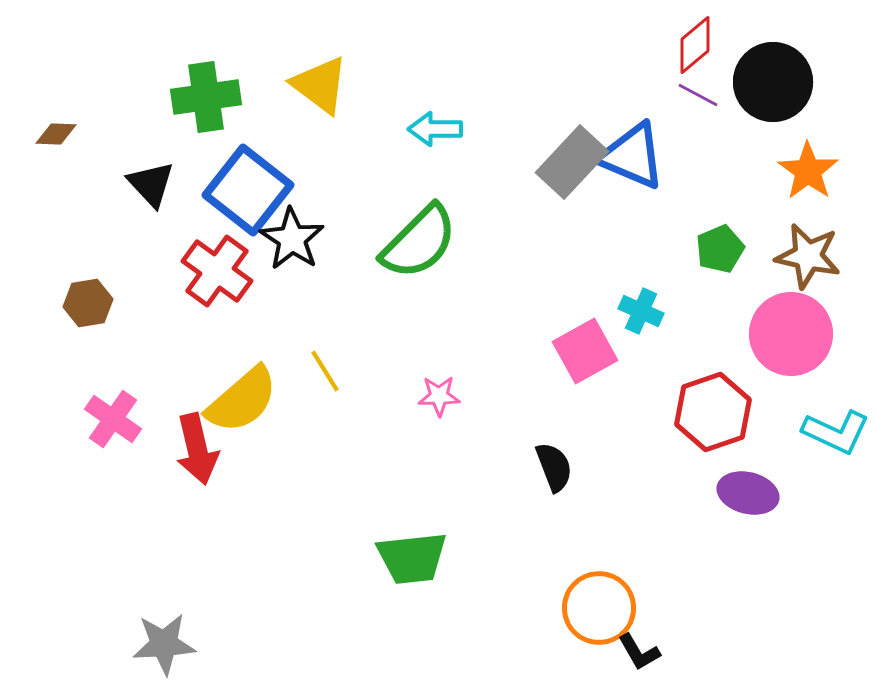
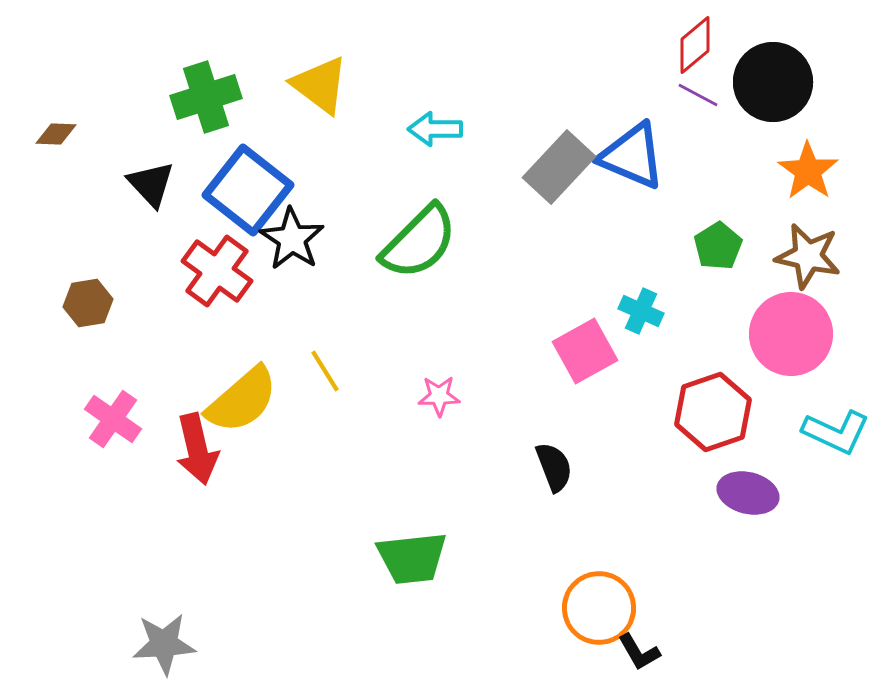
green cross: rotated 10 degrees counterclockwise
gray rectangle: moved 13 px left, 5 px down
green pentagon: moved 2 px left, 3 px up; rotated 9 degrees counterclockwise
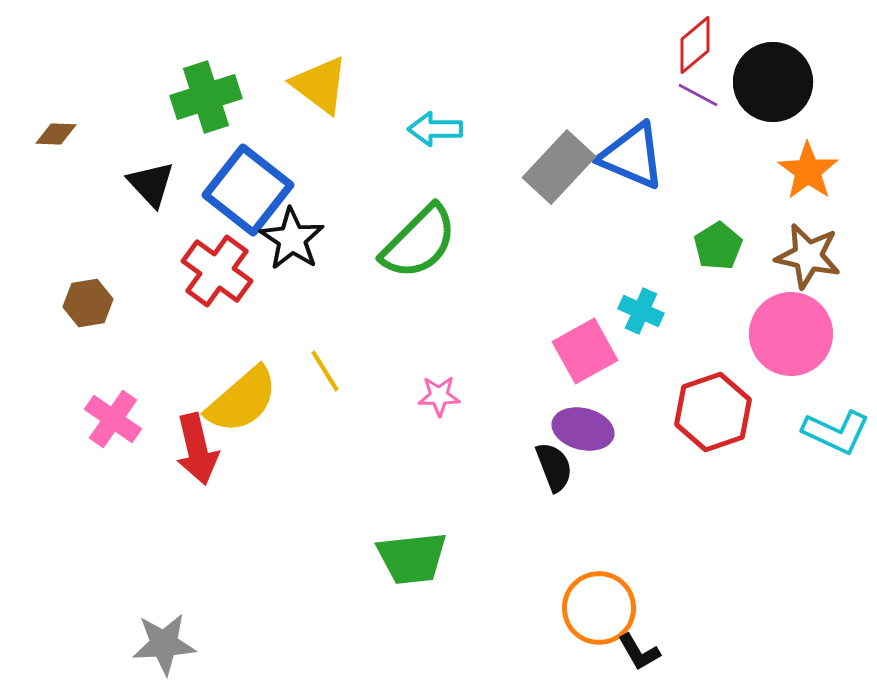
purple ellipse: moved 165 px left, 64 px up
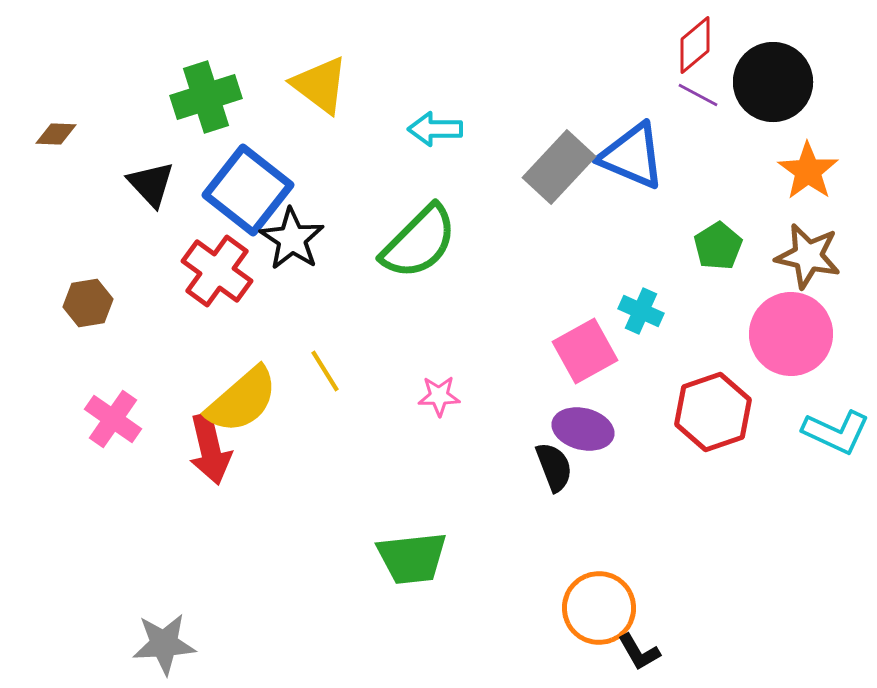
red arrow: moved 13 px right
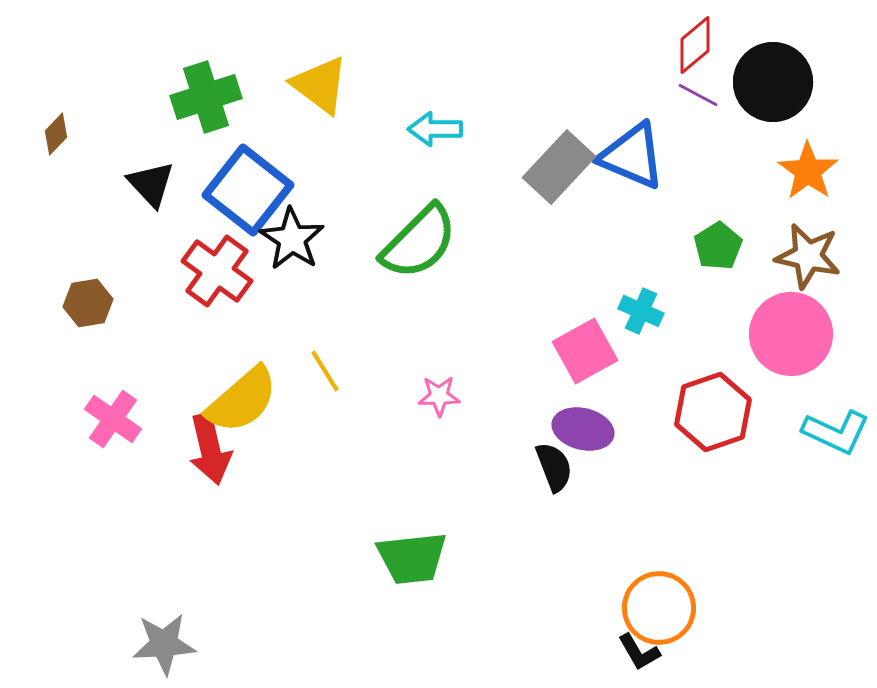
brown diamond: rotated 48 degrees counterclockwise
orange circle: moved 60 px right
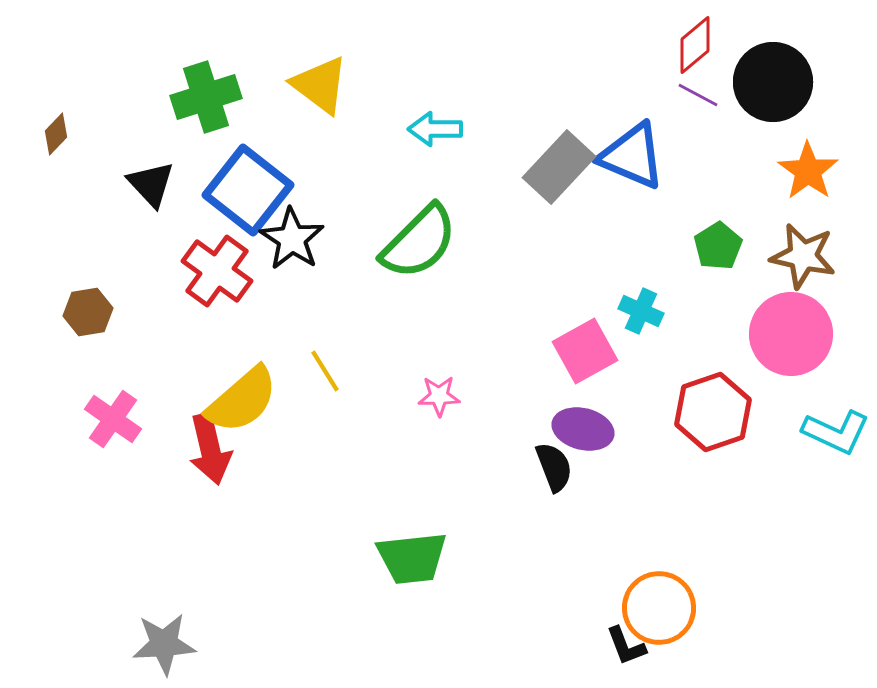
brown star: moved 5 px left
brown hexagon: moved 9 px down
black L-shape: moved 13 px left, 6 px up; rotated 9 degrees clockwise
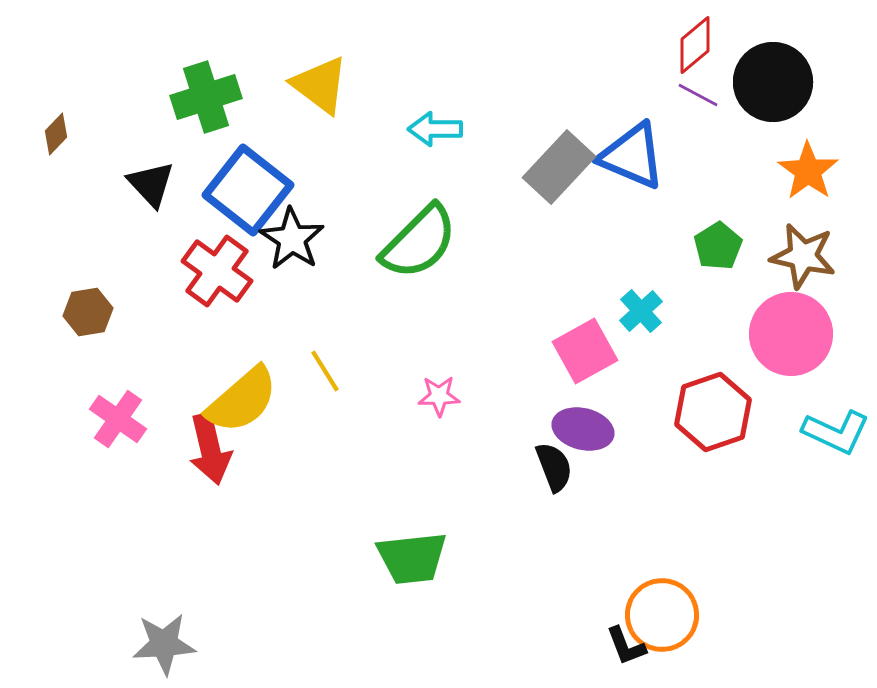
cyan cross: rotated 24 degrees clockwise
pink cross: moved 5 px right
orange circle: moved 3 px right, 7 px down
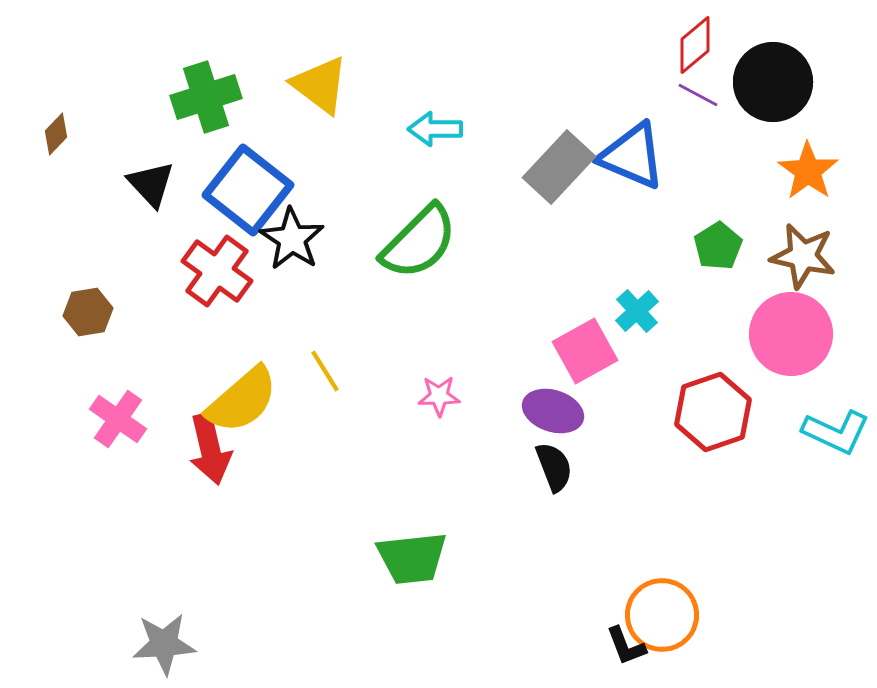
cyan cross: moved 4 px left
purple ellipse: moved 30 px left, 18 px up; rotated 4 degrees clockwise
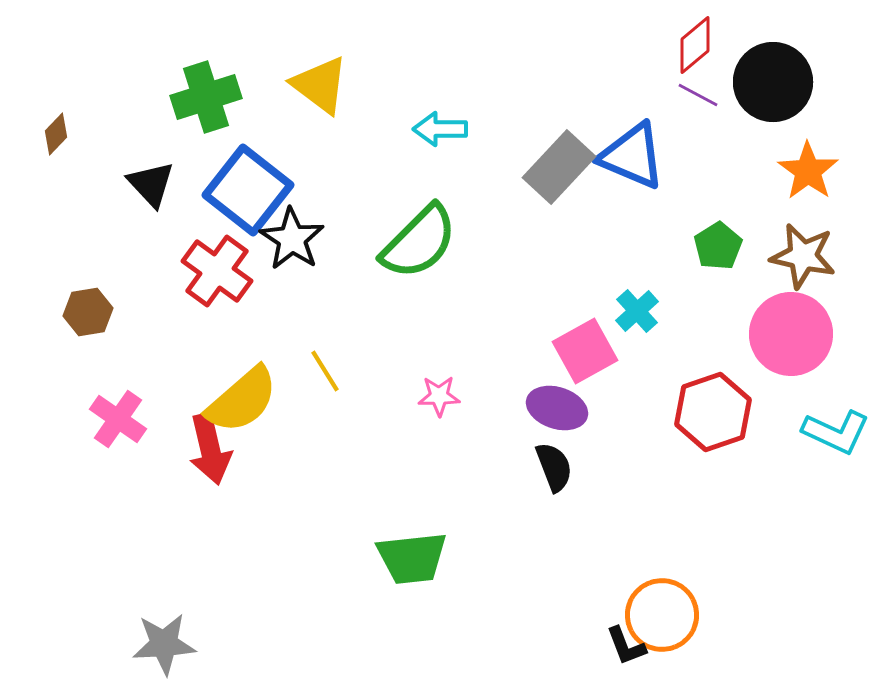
cyan arrow: moved 5 px right
purple ellipse: moved 4 px right, 3 px up
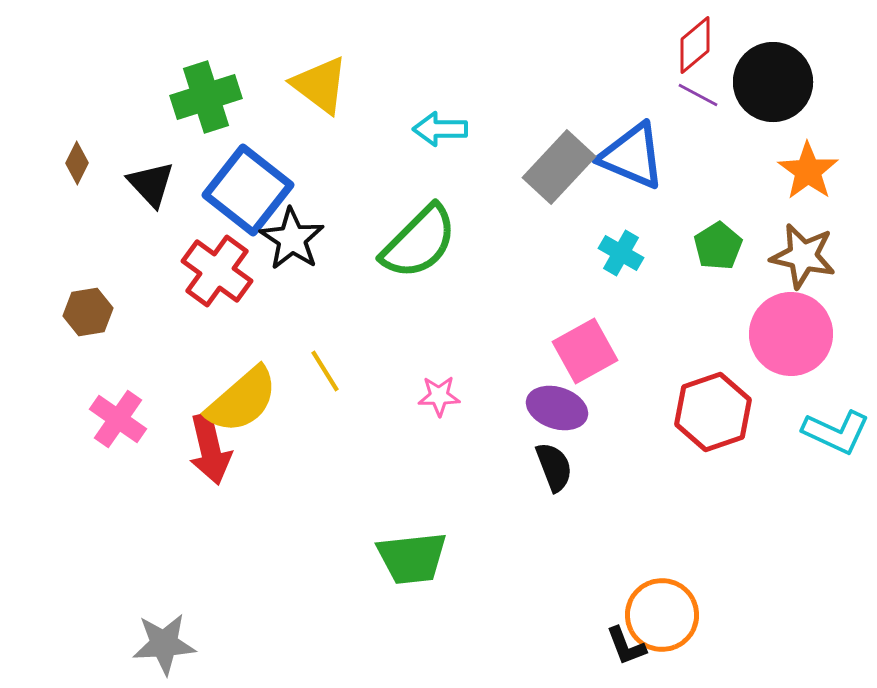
brown diamond: moved 21 px right, 29 px down; rotated 18 degrees counterclockwise
cyan cross: moved 16 px left, 58 px up; rotated 18 degrees counterclockwise
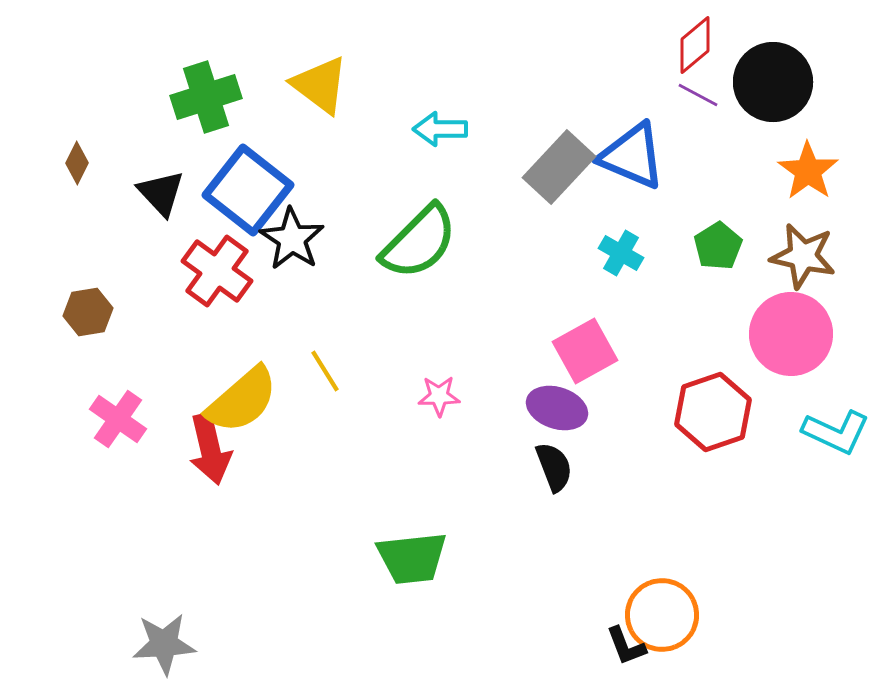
black triangle: moved 10 px right, 9 px down
